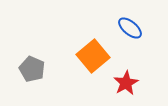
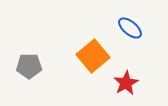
gray pentagon: moved 3 px left, 3 px up; rotated 25 degrees counterclockwise
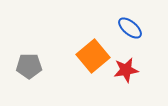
red star: moved 13 px up; rotated 20 degrees clockwise
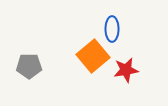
blue ellipse: moved 18 px left, 1 px down; rotated 50 degrees clockwise
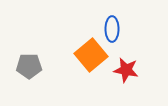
orange square: moved 2 px left, 1 px up
red star: rotated 20 degrees clockwise
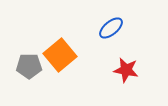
blue ellipse: moved 1 px left, 1 px up; rotated 50 degrees clockwise
orange square: moved 31 px left
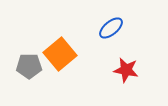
orange square: moved 1 px up
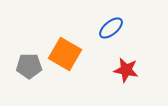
orange square: moved 5 px right; rotated 20 degrees counterclockwise
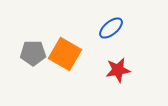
gray pentagon: moved 4 px right, 13 px up
red star: moved 8 px left; rotated 20 degrees counterclockwise
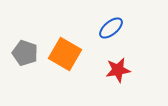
gray pentagon: moved 8 px left; rotated 20 degrees clockwise
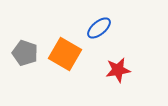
blue ellipse: moved 12 px left
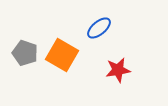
orange square: moved 3 px left, 1 px down
